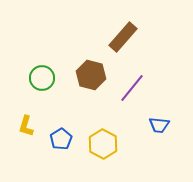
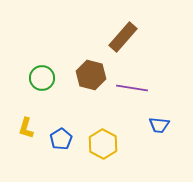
purple line: rotated 60 degrees clockwise
yellow L-shape: moved 2 px down
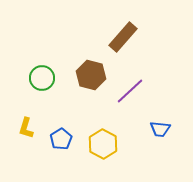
purple line: moved 2 px left, 3 px down; rotated 52 degrees counterclockwise
blue trapezoid: moved 1 px right, 4 px down
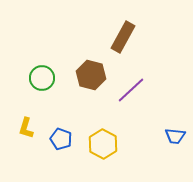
brown rectangle: rotated 12 degrees counterclockwise
purple line: moved 1 px right, 1 px up
blue trapezoid: moved 15 px right, 7 px down
blue pentagon: rotated 20 degrees counterclockwise
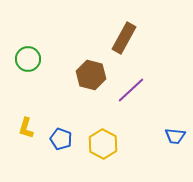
brown rectangle: moved 1 px right, 1 px down
green circle: moved 14 px left, 19 px up
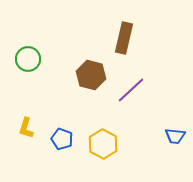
brown rectangle: rotated 16 degrees counterclockwise
blue pentagon: moved 1 px right
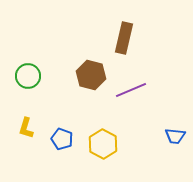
green circle: moved 17 px down
purple line: rotated 20 degrees clockwise
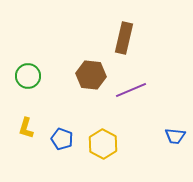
brown hexagon: rotated 8 degrees counterclockwise
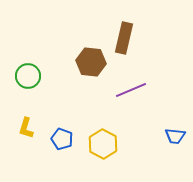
brown hexagon: moved 13 px up
